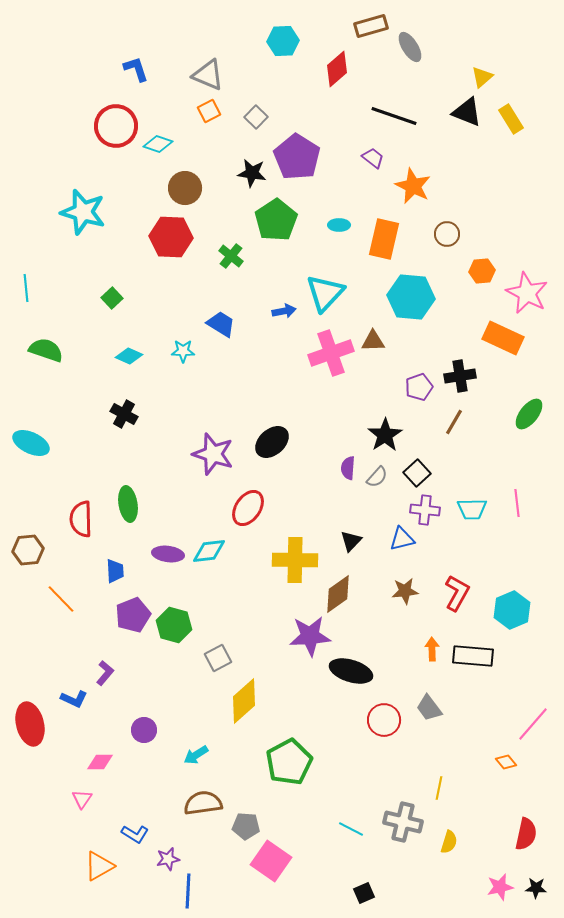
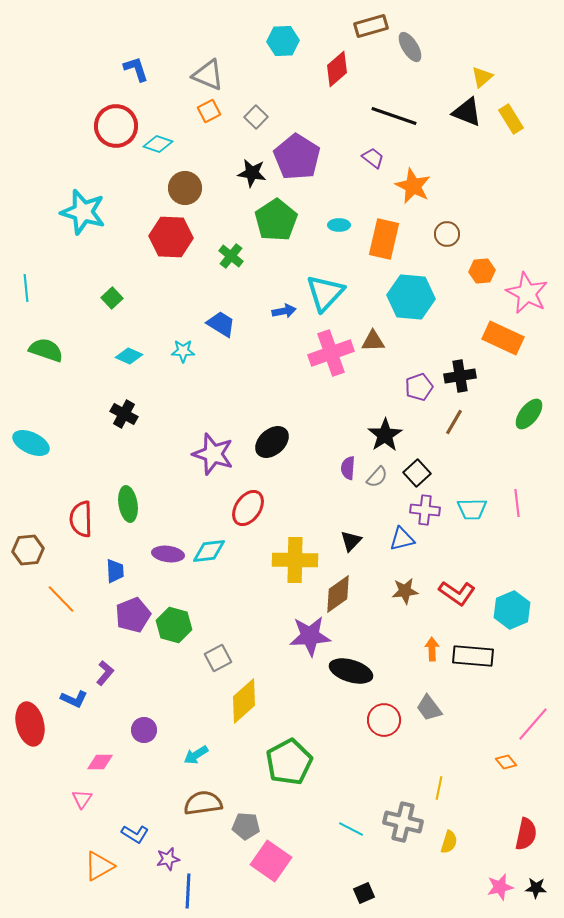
red L-shape at (457, 593): rotated 96 degrees clockwise
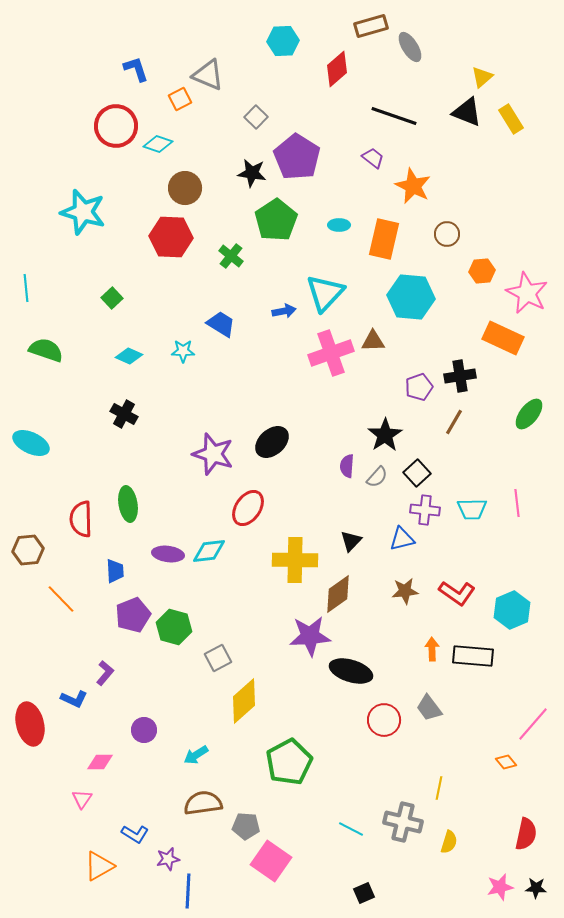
orange square at (209, 111): moved 29 px left, 12 px up
purple semicircle at (348, 468): moved 1 px left, 2 px up
green hexagon at (174, 625): moved 2 px down
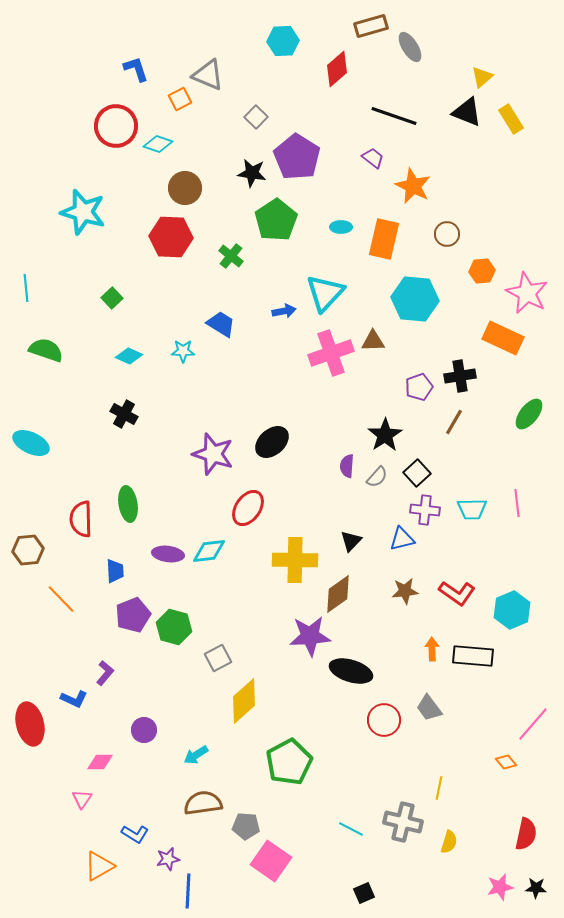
cyan ellipse at (339, 225): moved 2 px right, 2 px down
cyan hexagon at (411, 297): moved 4 px right, 2 px down
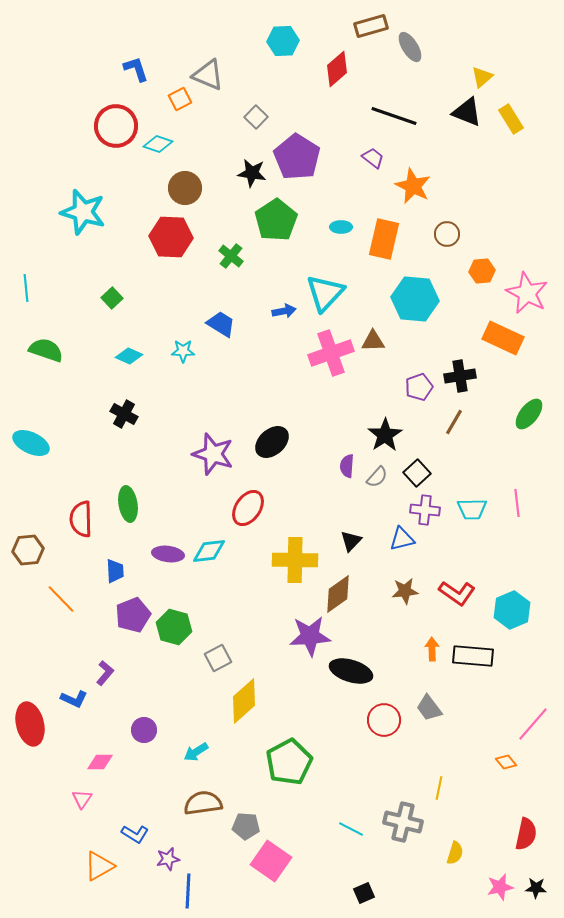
cyan arrow at (196, 755): moved 3 px up
yellow semicircle at (449, 842): moved 6 px right, 11 px down
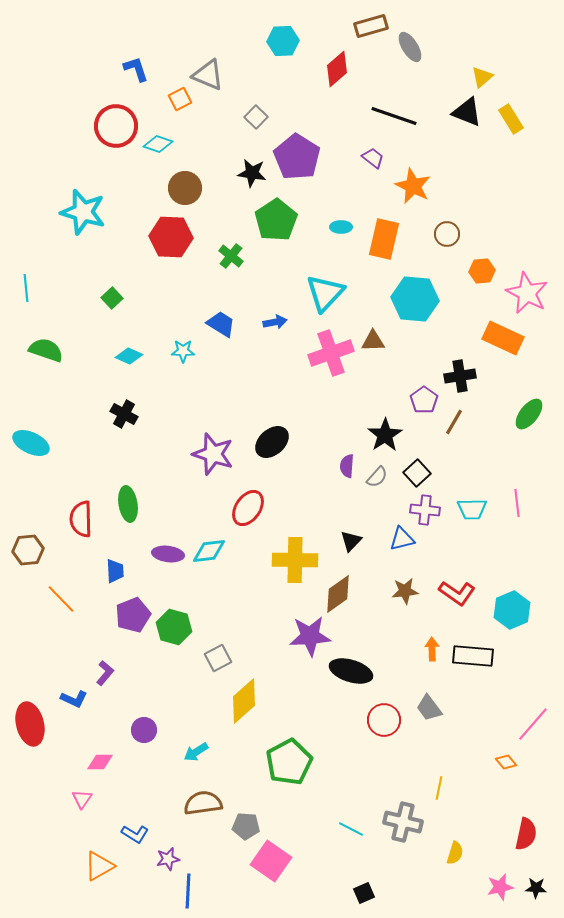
blue arrow at (284, 311): moved 9 px left, 11 px down
purple pentagon at (419, 387): moved 5 px right, 13 px down; rotated 16 degrees counterclockwise
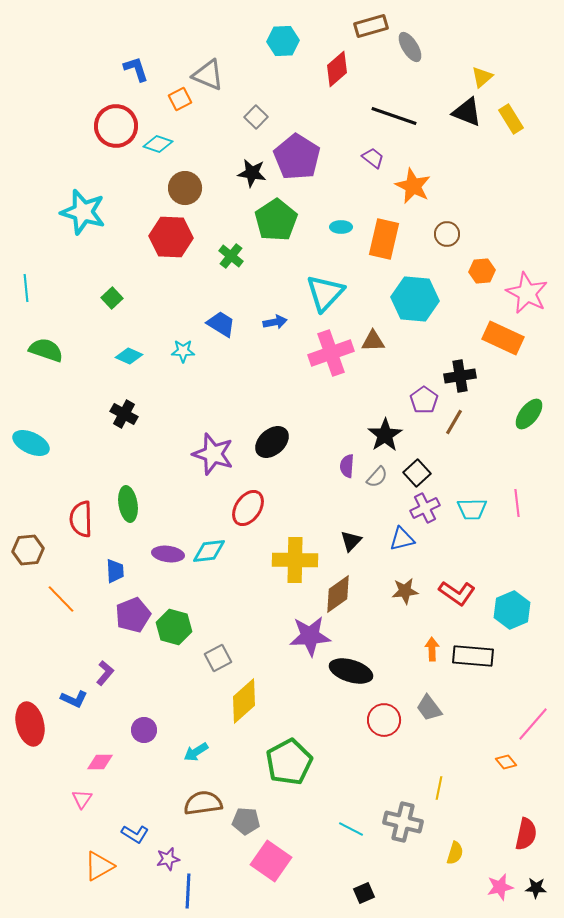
purple cross at (425, 510): moved 2 px up; rotated 32 degrees counterclockwise
gray pentagon at (246, 826): moved 5 px up
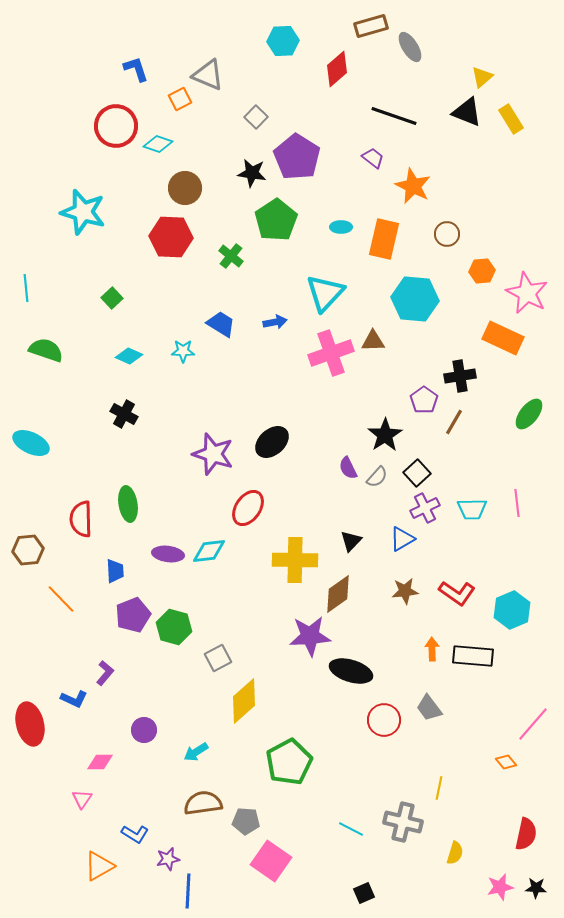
purple semicircle at (347, 466): moved 1 px right, 2 px down; rotated 30 degrees counterclockwise
blue triangle at (402, 539): rotated 16 degrees counterclockwise
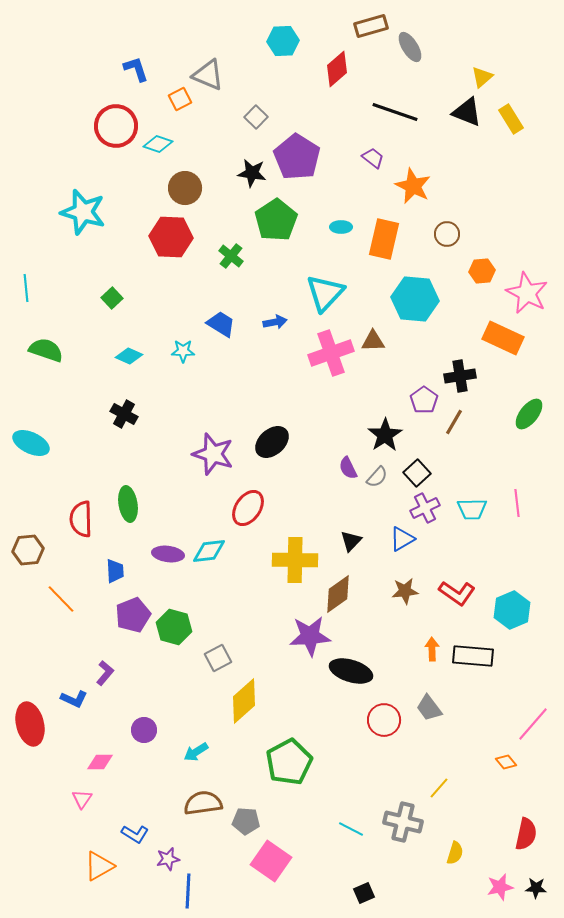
black line at (394, 116): moved 1 px right, 4 px up
yellow line at (439, 788): rotated 30 degrees clockwise
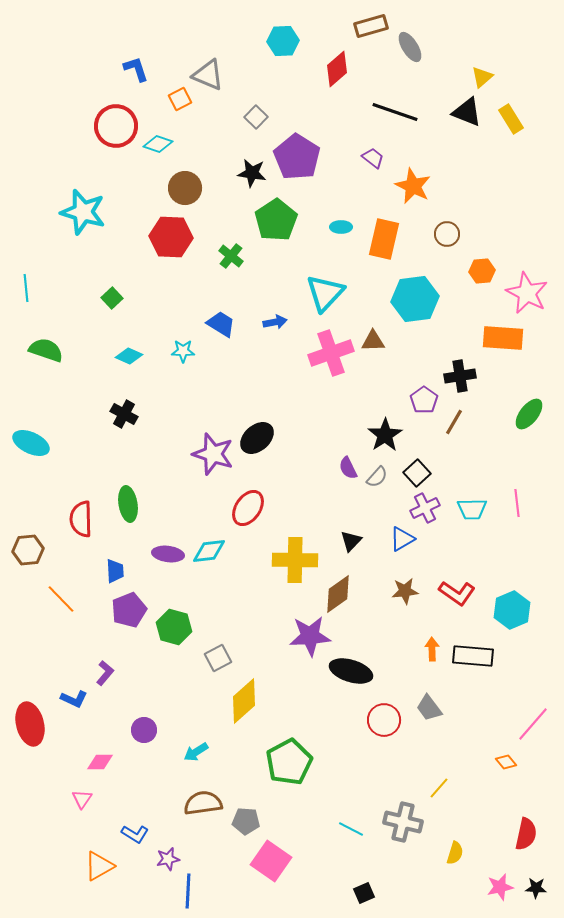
cyan hexagon at (415, 299): rotated 12 degrees counterclockwise
orange rectangle at (503, 338): rotated 21 degrees counterclockwise
black ellipse at (272, 442): moved 15 px left, 4 px up
purple pentagon at (133, 615): moved 4 px left, 5 px up
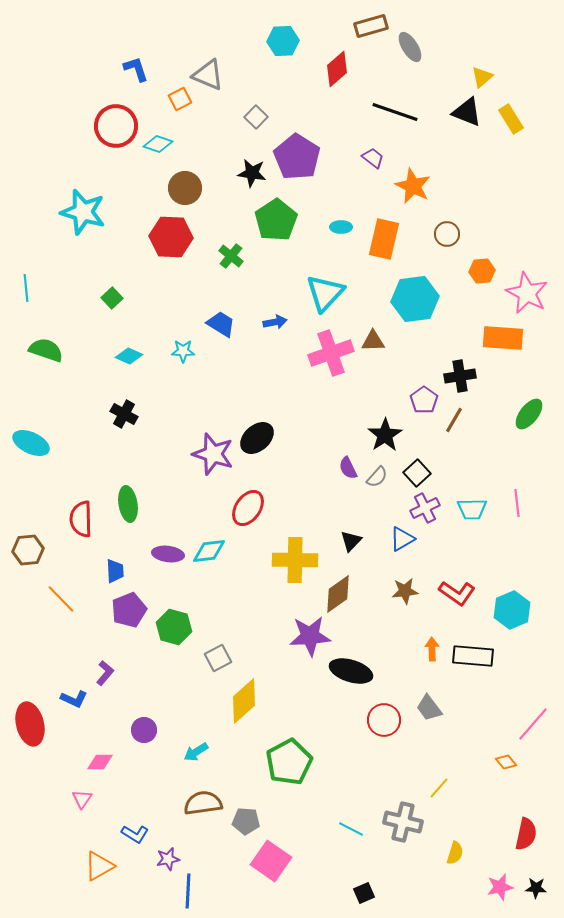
brown line at (454, 422): moved 2 px up
